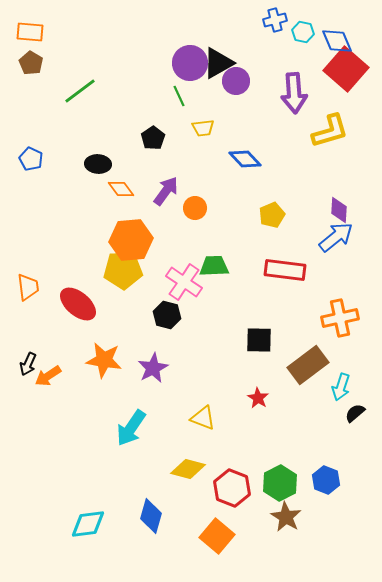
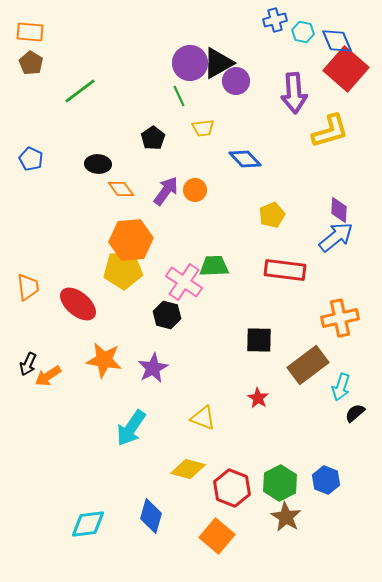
orange circle at (195, 208): moved 18 px up
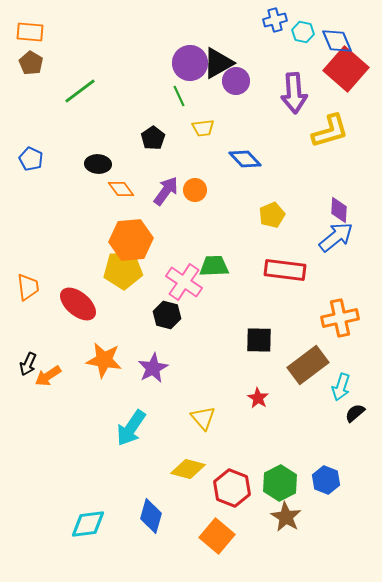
yellow triangle at (203, 418): rotated 28 degrees clockwise
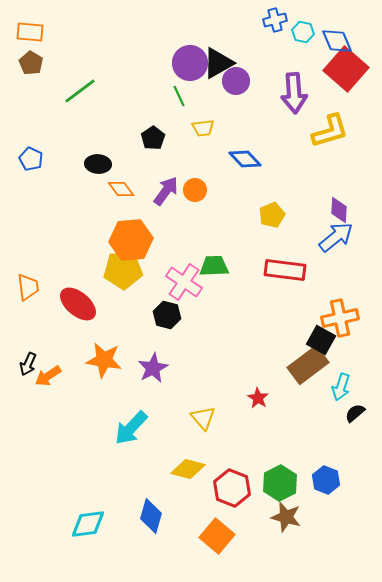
black square at (259, 340): moved 62 px right; rotated 28 degrees clockwise
cyan arrow at (131, 428): rotated 9 degrees clockwise
brown star at (286, 517): rotated 16 degrees counterclockwise
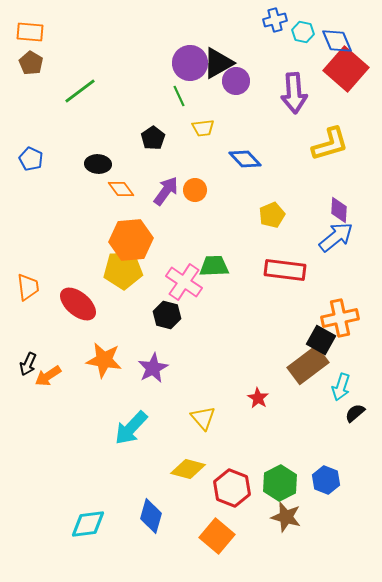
yellow L-shape at (330, 131): moved 13 px down
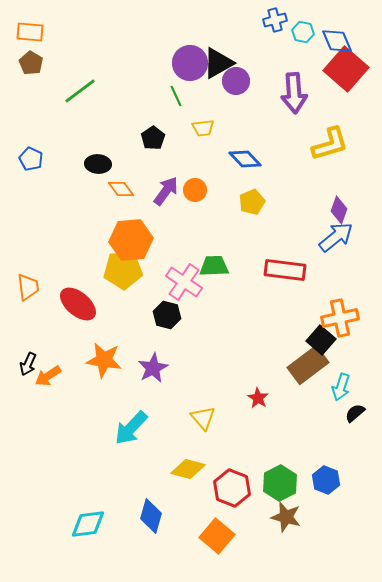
green line at (179, 96): moved 3 px left
purple diamond at (339, 210): rotated 16 degrees clockwise
yellow pentagon at (272, 215): moved 20 px left, 13 px up
black square at (321, 340): rotated 12 degrees clockwise
